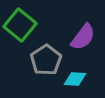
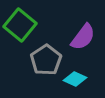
cyan diamond: rotated 20 degrees clockwise
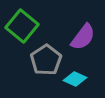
green square: moved 2 px right, 1 px down
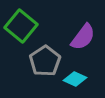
green square: moved 1 px left
gray pentagon: moved 1 px left, 1 px down
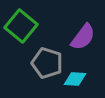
gray pentagon: moved 2 px right, 2 px down; rotated 20 degrees counterclockwise
cyan diamond: rotated 20 degrees counterclockwise
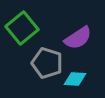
green square: moved 1 px right, 2 px down; rotated 12 degrees clockwise
purple semicircle: moved 5 px left, 1 px down; rotated 20 degrees clockwise
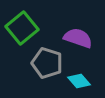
purple semicircle: rotated 128 degrees counterclockwise
cyan diamond: moved 4 px right, 2 px down; rotated 45 degrees clockwise
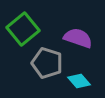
green square: moved 1 px right, 1 px down
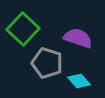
green square: rotated 8 degrees counterclockwise
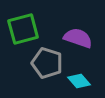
green square: rotated 32 degrees clockwise
